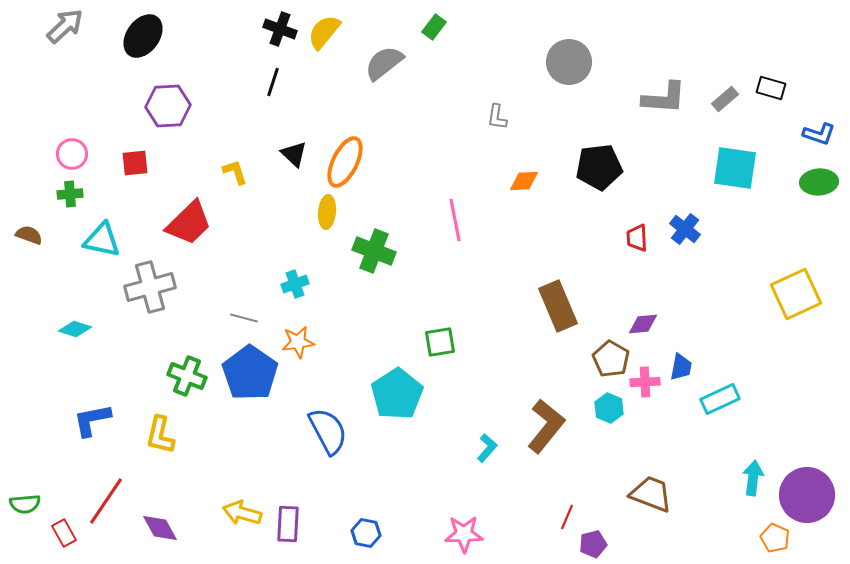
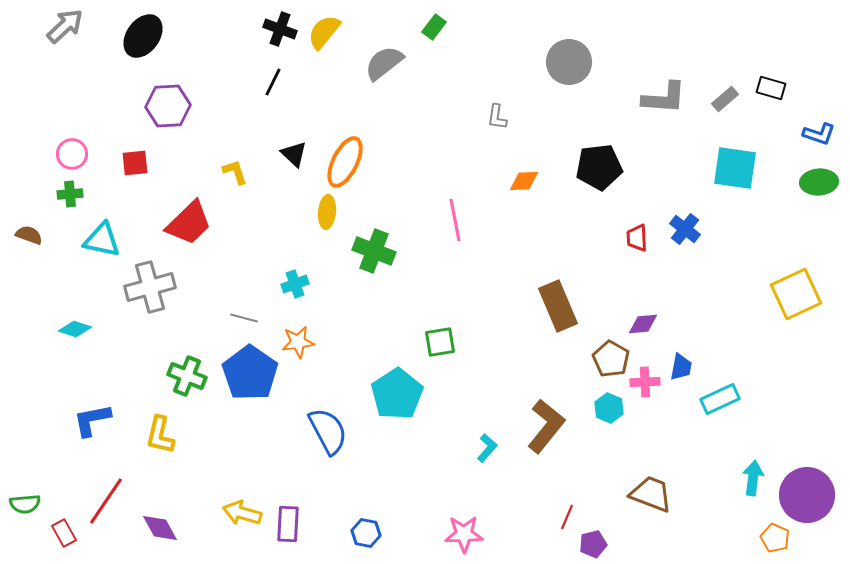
black line at (273, 82): rotated 8 degrees clockwise
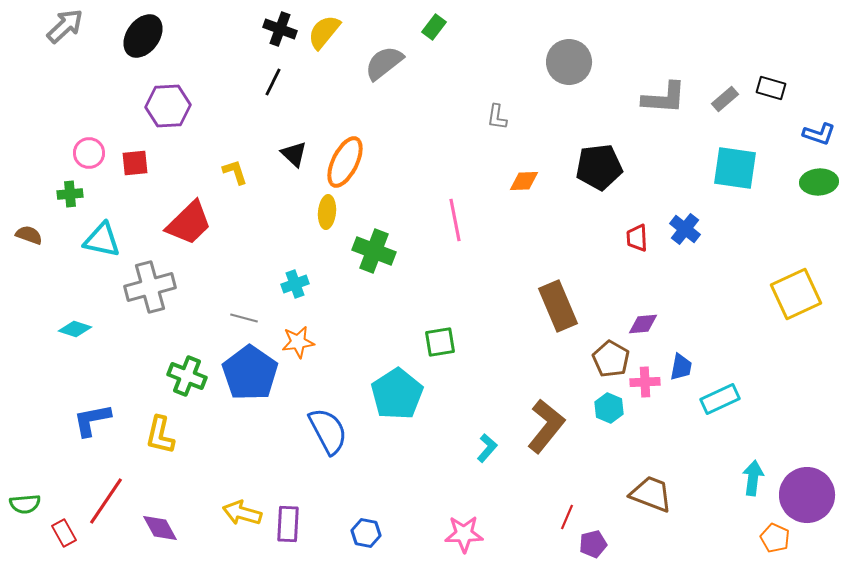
pink circle at (72, 154): moved 17 px right, 1 px up
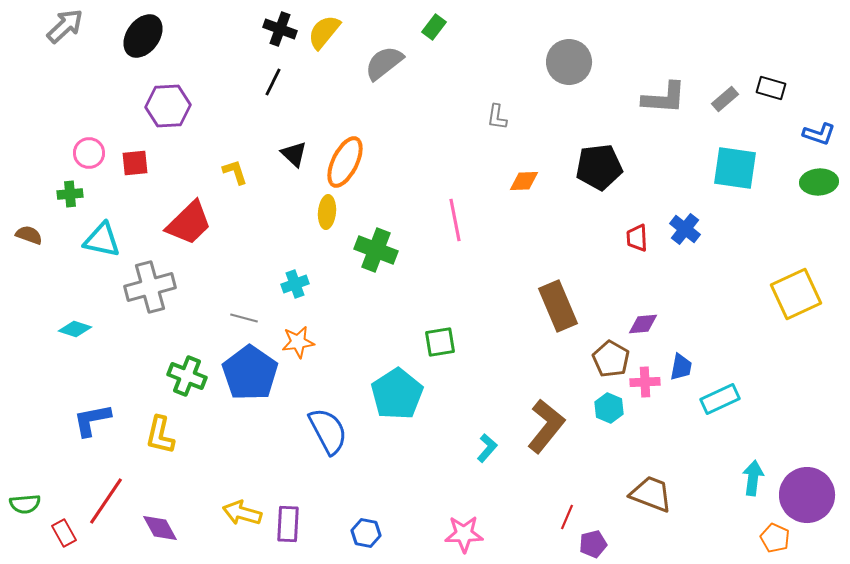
green cross at (374, 251): moved 2 px right, 1 px up
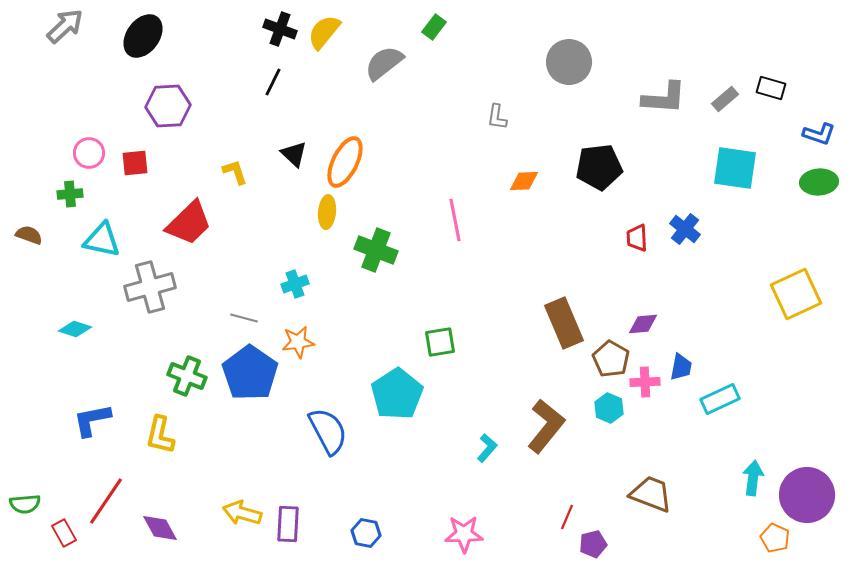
brown rectangle at (558, 306): moved 6 px right, 17 px down
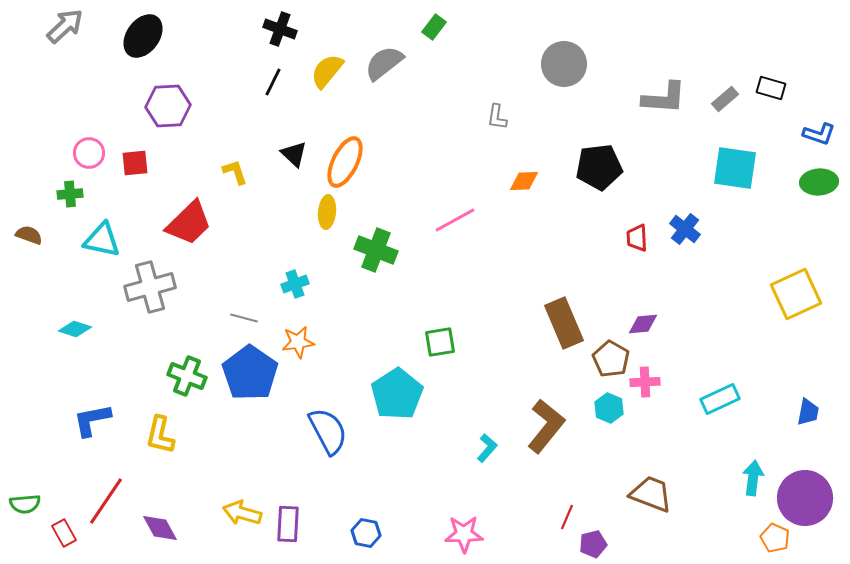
yellow semicircle at (324, 32): moved 3 px right, 39 px down
gray circle at (569, 62): moved 5 px left, 2 px down
pink line at (455, 220): rotated 72 degrees clockwise
blue trapezoid at (681, 367): moved 127 px right, 45 px down
purple circle at (807, 495): moved 2 px left, 3 px down
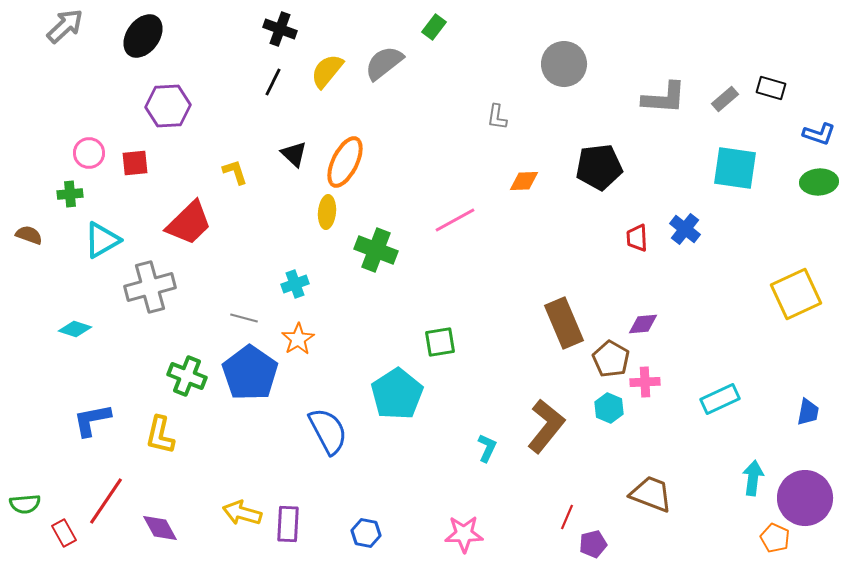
cyan triangle at (102, 240): rotated 42 degrees counterclockwise
orange star at (298, 342): moved 3 px up; rotated 24 degrees counterclockwise
cyan L-shape at (487, 448): rotated 16 degrees counterclockwise
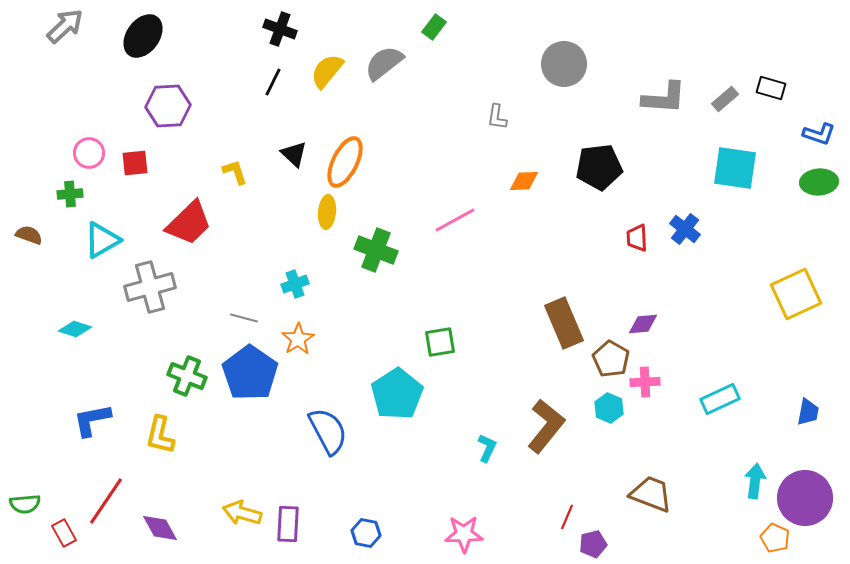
cyan arrow at (753, 478): moved 2 px right, 3 px down
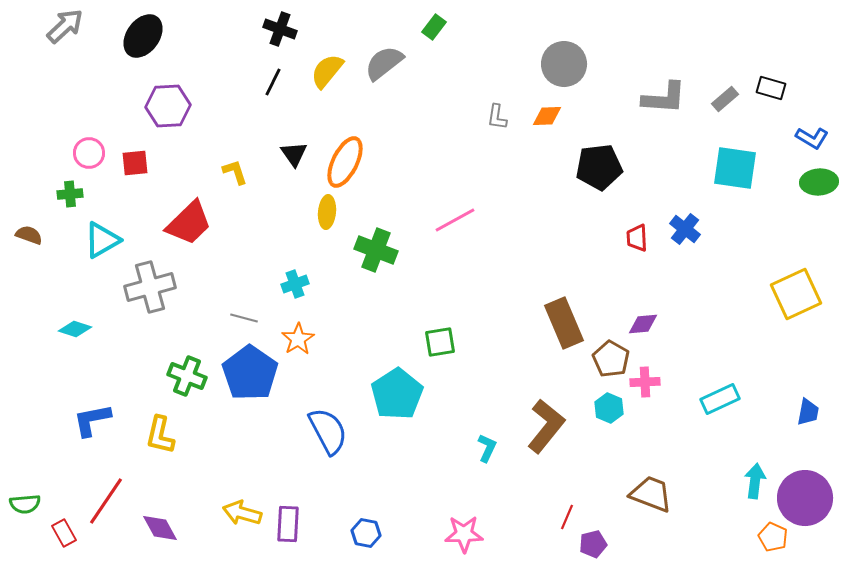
blue L-shape at (819, 134): moved 7 px left, 4 px down; rotated 12 degrees clockwise
black triangle at (294, 154): rotated 12 degrees clockwise
orange diamond at (524, 181): moved 23 px right, 65 px up
orange pentagon at (775, 538): moved 2 px left, 1 px up
